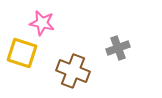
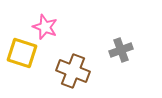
pink star: moved 3 px right, 4 px down; rotated 10 degrees clockwise
gray cross: moved 3 px right, 2 px down
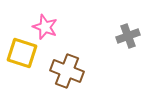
gray cross: moved 7 px right, 14 px up
brown cross: moved 6 px left
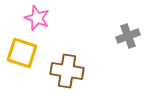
pink star: moved 8 px left, 9 px up
brown cross: rotated 12 degrees counterclockwise
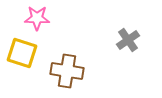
pink star: rotated 20 degrees counterclockwise
gray cross: moved 4 px down; rotated 15 degrees counterclockwise
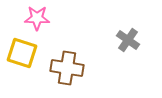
gray cross: rotated 20 degrees counterclockwise
brown cross: moved 3 px up
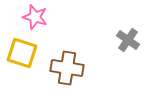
pink star: moved 2 px left, 1 px up; rotated 15 degrees clockwise
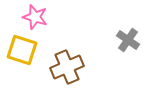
yellow square: moved 3 px up
brown cross: moved 1 px up; rotated 32 degrees counterclockwise
